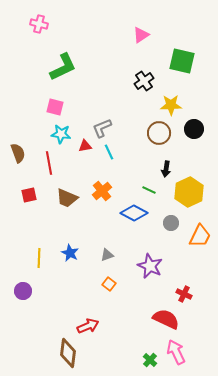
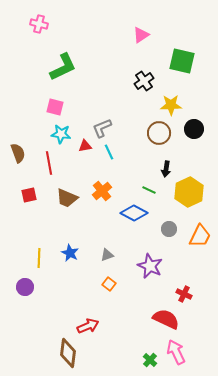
gray circle: moved 2 px left, 6 px down
purple circle: moved 2 px right, 4 px up
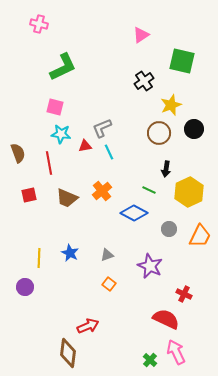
yellow star: rotated 20 degrees counterclockwise
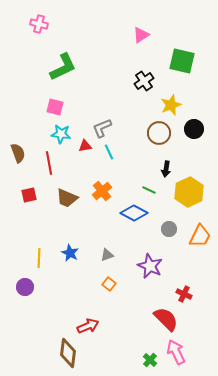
red semicircle: rotated 20 degrees clockwise
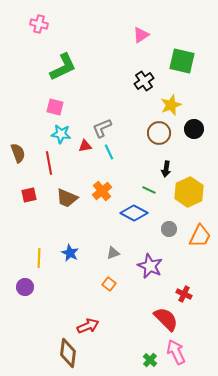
gray triangle: moved 6 px right, 2 px up
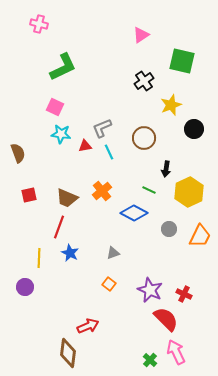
pink square: rotated 12 degrees clockwise
brown circle: moved 15 px left, 5 px down
red line: moved 10 px right, 64 px down; rotated 30 degrees clockwise
purple star: moved 24 px down
